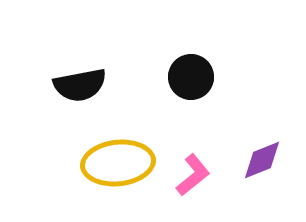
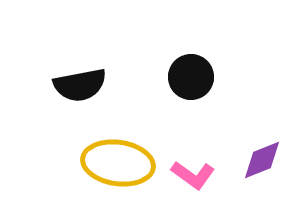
yellow ellipse: rotated 14 degrees clockwise
pink L-shape: rotated 75 degrees clockwise
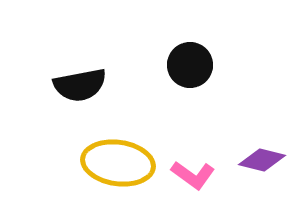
black circle: moved 1 px left, 12 px up
purple diamond: rotated 36 degrees clockwise
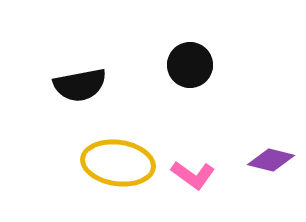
purple diamond: moved 9 px right
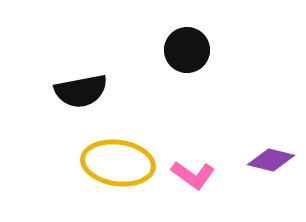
black circle: moved 3 px left, 15 px up
black semicircle: moved 1 px right, 6 px down
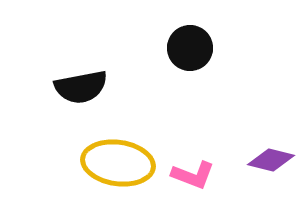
black circle: moved 3 px right, 2 px up
black semicircle: moved 4 px up
pink L-shape: rotated 15 degrees counterclockwise
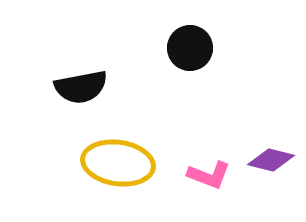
pink L-shape: moved 16 px right
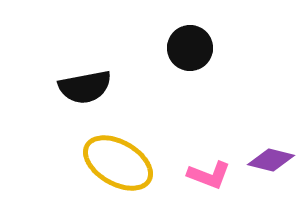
black semicircle: moved 4 px right
yellow ellipse: rotated 22 degrees clockwise
